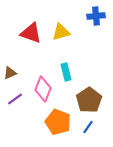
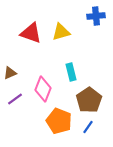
cyan rectangle: moved 5 px right
orange pentagon: moved 1 px right, 1 px up
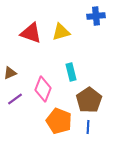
blue line: rotated 32 degrees counterclockwise
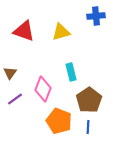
red triangle: moved 7 px left, 2 px up
brown triangle: rotated 32 degrees counterclockwise
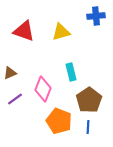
brown triangle: rotated 32 degrees clockwise
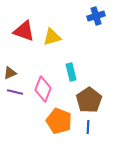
blue cross: rotated 12 degrees counterclockwise
yellow triangle: moved 9 px left, 5 px down
purple line: moved 7 px up; rotated 49 degrees clockwise
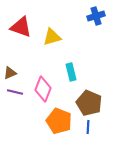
red triangle: moved 3 px left, 4 px up
brown pentagon: moved 3 px down; rotated 15 degrees counterclockwise
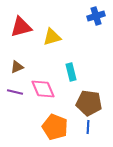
red triangle: rotated 35 degrees counterclockwise
brown triangle: moved 7 px right, 6 px up
pink diamond: rotated 45 degrees counterclockwise
brown pentagon: rotated 15 degrees counterclockwise
orange pentagon: moved 4 px left, 6 px down
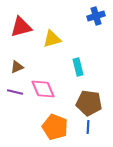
yellow triangle: moved 2 px down
cyan rectangle: moved 7 px right, 5 px up
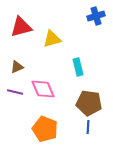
orange pentagon: moved 10 px left, 2 px down
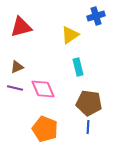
yellow triangle: moved 18 px right, 4 px up; rotated 18 degrees counterclockwise
purple line: moved 4 px up
